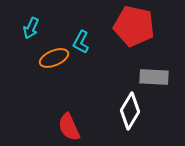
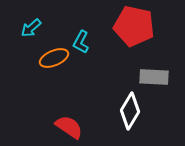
cyan arrow: rotated 25 degrees clockwise
red semicircle: rotated 148 degrees clockwise
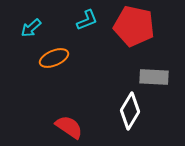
cyan L-shape: moved 6 px right, 22 px up; rotated 140 degrees counterclockwise
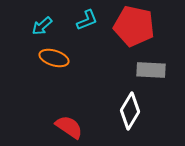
cyan arrow: moved 11 px right, 2 px up
orange ellipse: rotated 40 degrees clockwise
gray rectangle: moved 3 px left, 7 px up
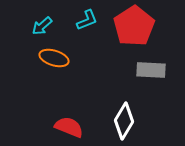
red pentagon: rotated 27 degrees clockwise
white diamond: moved 6 px left, 10 px down
red semicircle: rotated 12 degrees counterclockwise
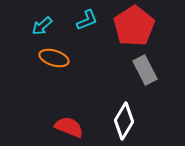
gray rectangle: moved 6 px left; rotated 60 degrees clockwise
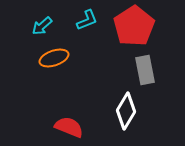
orange ellipse: rotated 36 degrees counterclockwise
gray rectangle: rotated 16 degrees clockwise
white diamond: moved 2 px right, 10 px up
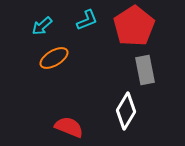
orange ellipse: rotated 12 degrees counterclockwise
